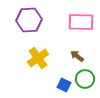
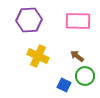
pink rectangle: moved 3 px left, 1 px up
yellow cross: moved 2 px up; rotated 30 degrees counterclockwise
green circle: moved 3 px up
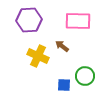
brown arrow: moved 15 px left, 10 px up
blue square: rotated 24 degrees counterclockwise
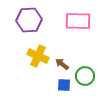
brown arrow: moved 18 px down
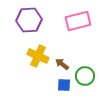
pink rectangle: rotated 15 degrees counterclockwise
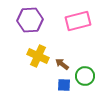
purple hexagon: moved 1 px right
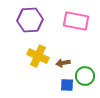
pink rectangle: moved 2 px left; rotated 25 degrees clockwise
brown arrow: moved 1 px right, 1 px up; rotated 48 degrees counterclockwise
blue square: moved 3 px right
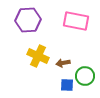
purple hexagon: moved 2 px left
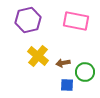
purple hexagon: rotated 10 degrees counterclockwise
yellow cross: rotated 15 degrees clockwise
green circle: moved 4 px up
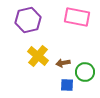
pink rectangle: moved 1 px right, 4 px up
